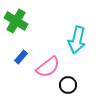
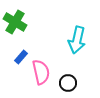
green cross: moved 1 px left, 1 px down
pink semicircle: moved 7 px left, 5 px down; rotated 65 degrees counterclockwise
black circle: moved 2 px up
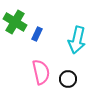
blue rectangle: moved 16 px right, 23 px up; rotated 16 degrees counterclockwise
black circle: moved 4 px up
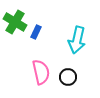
blue rectangle: moved 1 px left, 2 px up
black circle: moved 2 px up
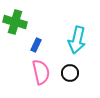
green cross: rotated 15 degrees counterclockwise
blue rectangle: moved 13 px down
black circle: moved 2 px right, 4 px up
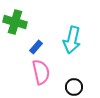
cyan arrow: moved 5 px left
blue rectangle: moved 2 px down; rotated 16 degrees clockwise
black circle: moved 4 px right, 14 px down
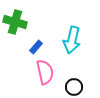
pink semicircle: moved 4 px right
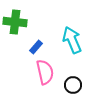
green cross: rotated 10 degrees counterclockwise
cyan arrow: rotated 144 degrees clockwise
black circle: moved 1 px left, 2 px up
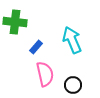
pink semicircle: moved 2 px down
